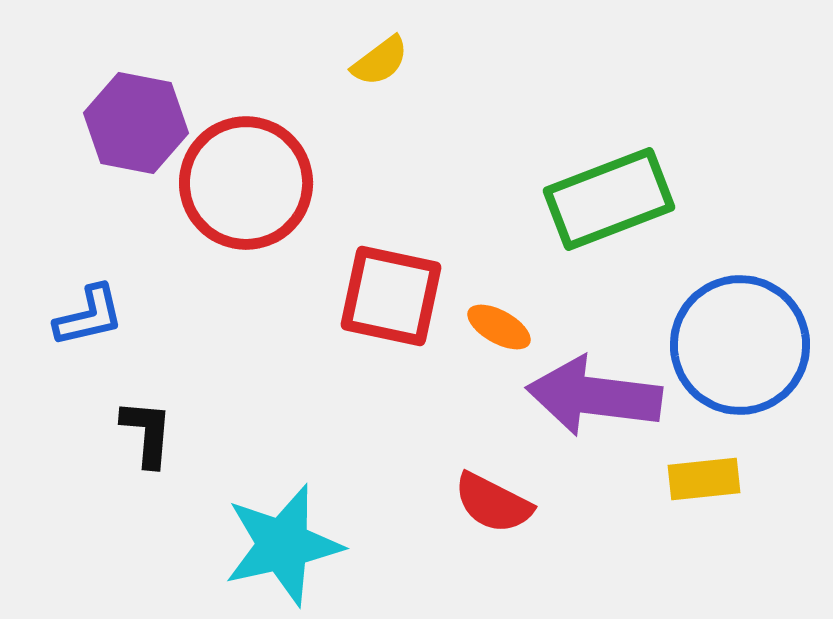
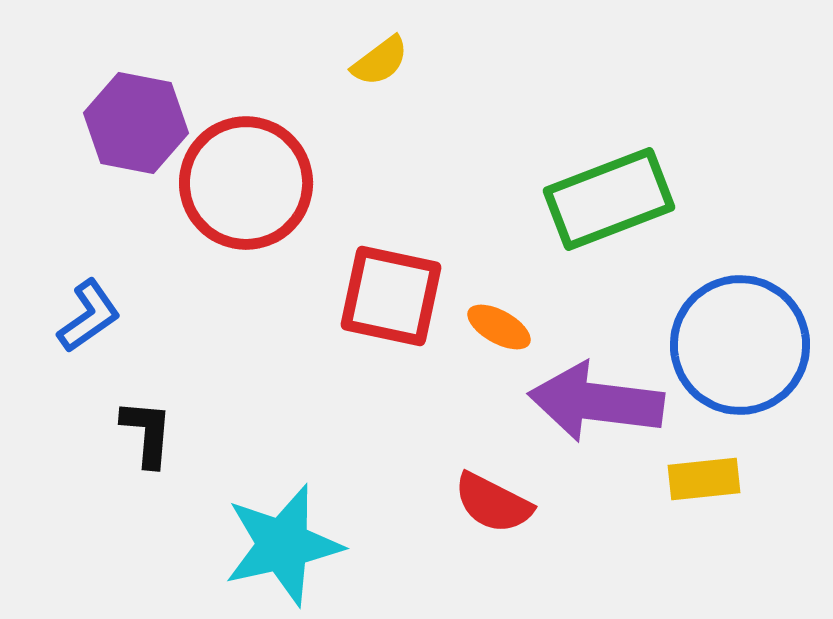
blue L-shape: rotated 22 degrees counterclockwise
purple arrow: moved 2 px right, 6 px down
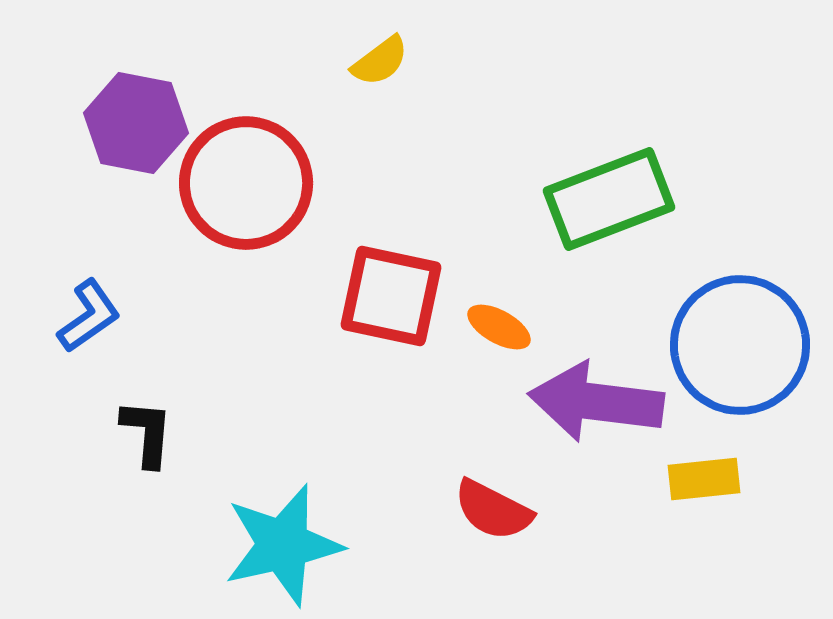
red semicircle: moved 7 px down
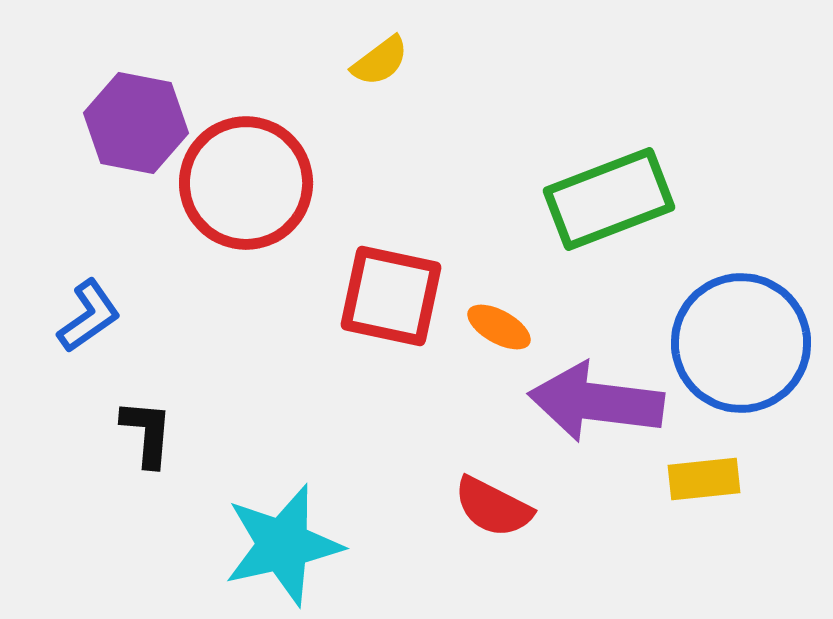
blue circle: moved 1 px right, 2 px up
red semicircle: moved 3 px up
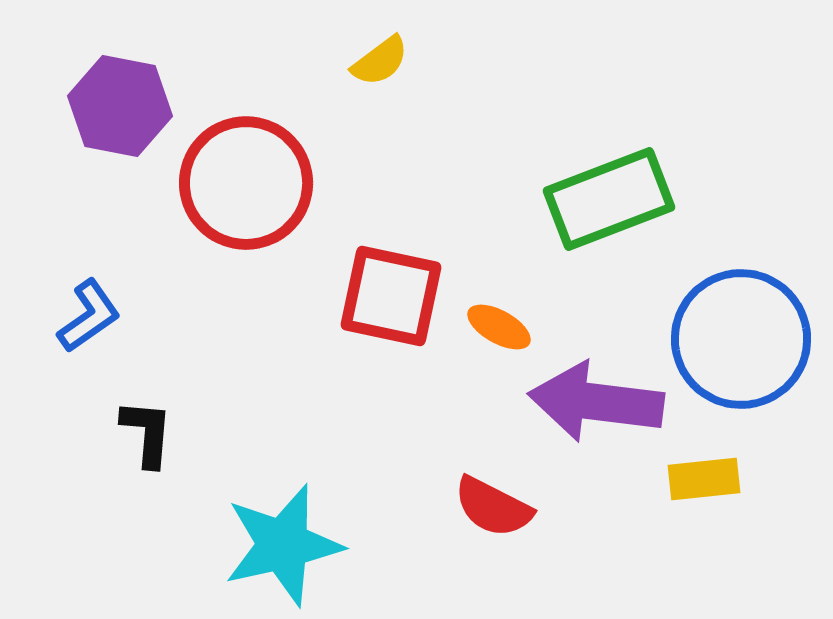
purple hexagon: moved 16 px left, 17 px up
blue circle: moved 4 px up
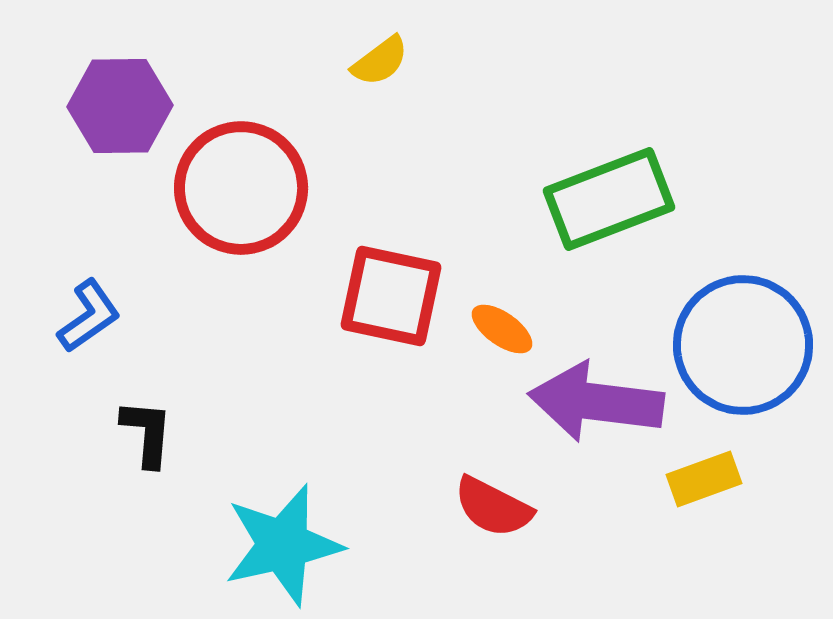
purple hexagon: rotated 12 degrees counterclockwise
red circle: moved 5 px left, 5 px down
orange ellipse: moved 3 px right, 2 px down; rotated 6 degrees clockwise
blue circle: moved 2 px right, 6 px down
yellow rectangle: rotated 14 degrees counterclockwise
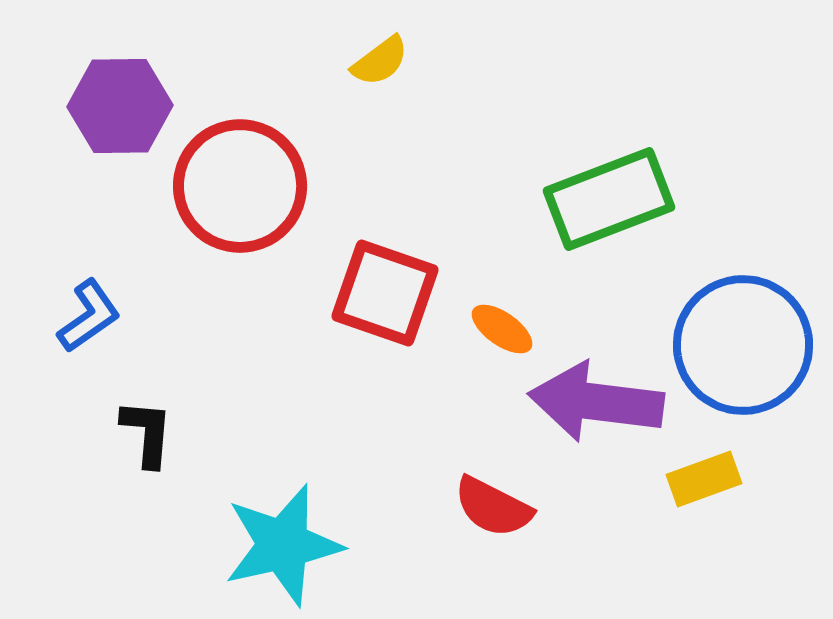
red circle: moved 1 px left, 2 px up
red square: moved 6 px left, 3 px up; rotated 7 degrees clockwise
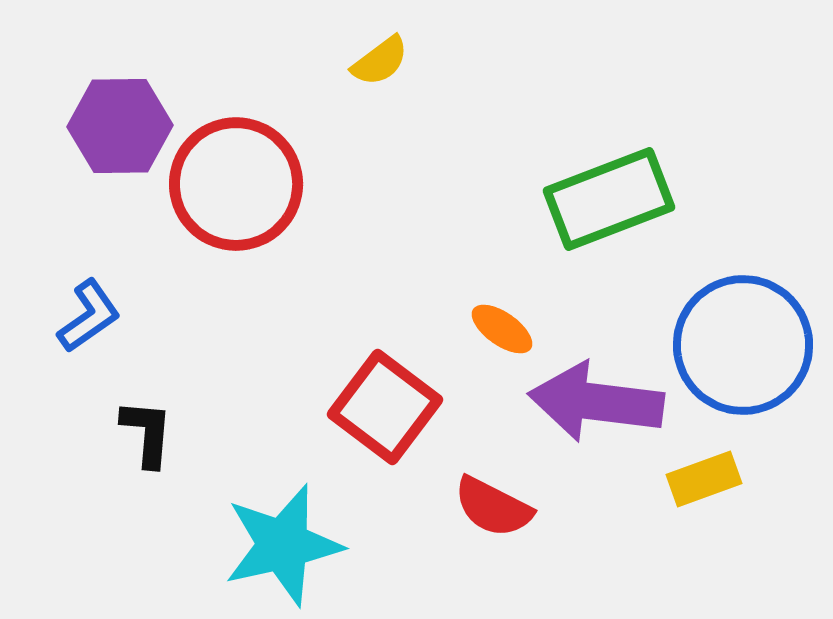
purple hexagon: moved 20 px down
red circle: moved 4 px left, 2 px up
red square: moved 114 px down; rotated 18 degrees clockwise
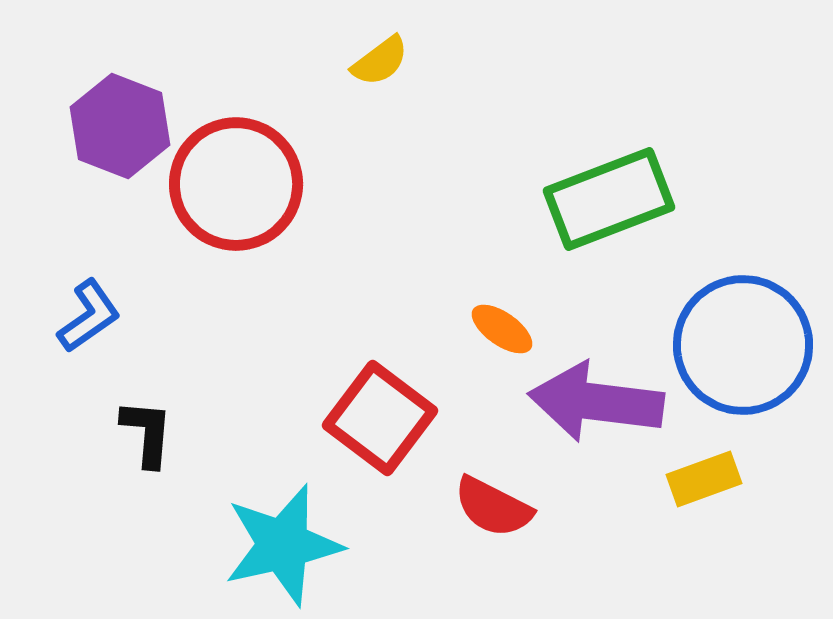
purple hexagon: rotated 22 degrees clockwise
red square: moved 5 px left, 11 px down
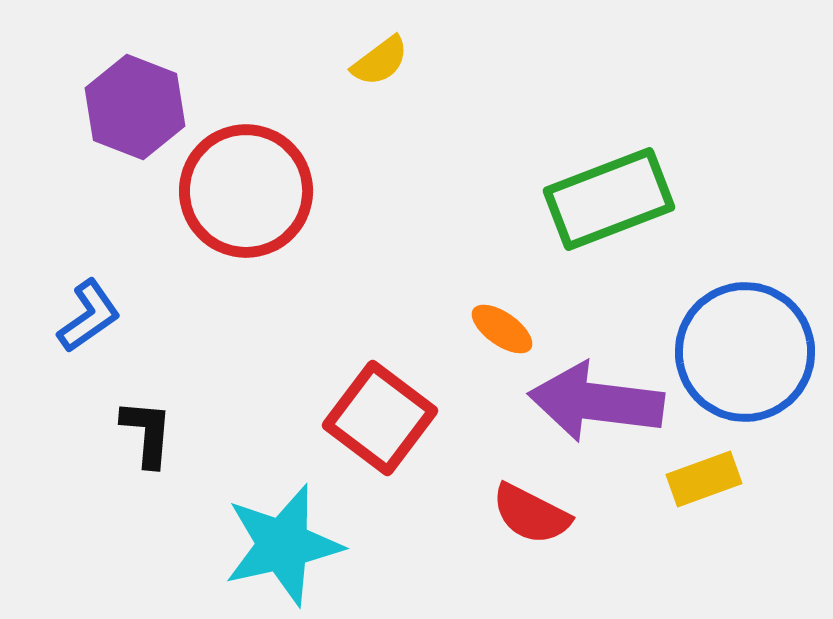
purple hexagon: moved 15 px right, 19 px up
red circle: moved 10 px right, 7 px down
blue circle: moved 2 px right, 7 px down
red semicircle: moved 38 px right, 7 px down
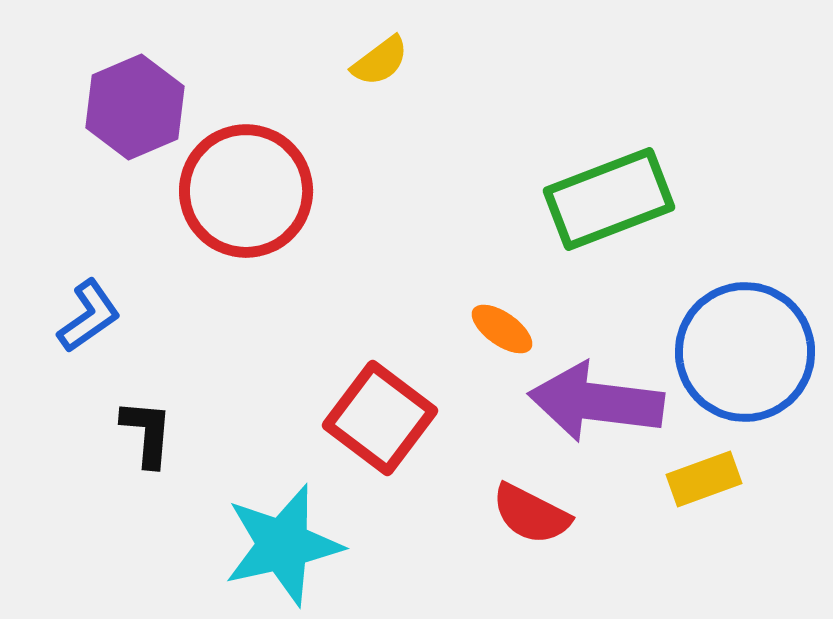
purple hexagon: rotated 16 degrees clockwise
